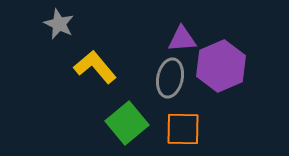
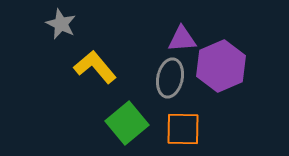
gray star: moved 2 px right
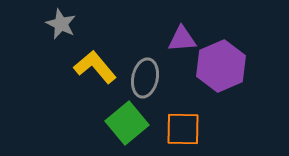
gray ellipse: moved 25 px left
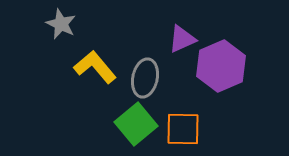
purple triangle: rotated 20 degrees counterclockwise
green square: moved 9 px right, 1 px down
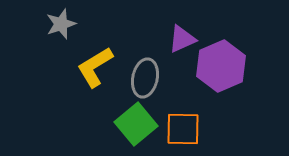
gray star: rotated 28 degrees clockwise
yellow L-shape: rotated 81 degrees counterclockwise
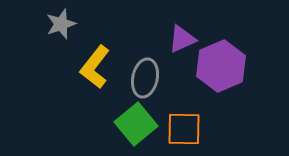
yellow L-shape: rotated 21 degrees counterclockwise
orange square: moved 1 px right
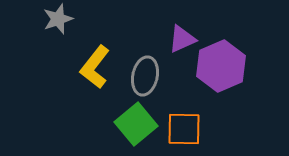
gray star: moved 3 px left, 5 px up
gray ellipse: moved 2 px up
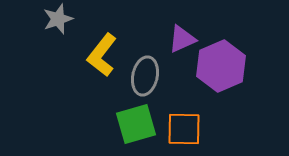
yellow L-shape: moved 7 px right, 12 px up
green square: rotated 24 degrees clockwise
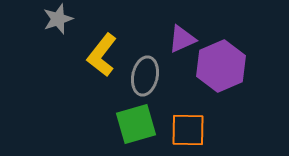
orange square: moved 4 px right, 1 px down
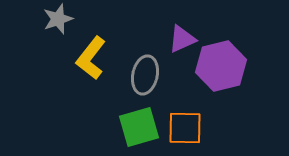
yellow L-shape: moved 11 px left, 3 px down
purple hexagon: rotated 9 degrees clockwise
gray ellipse: moved 1 px up
green square: moved 3 px right, 3 px down
orange square: moved 3 px left, 2 px up
